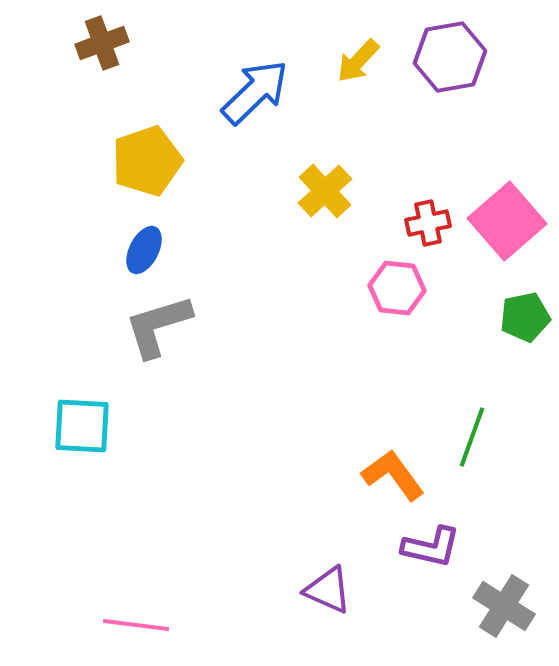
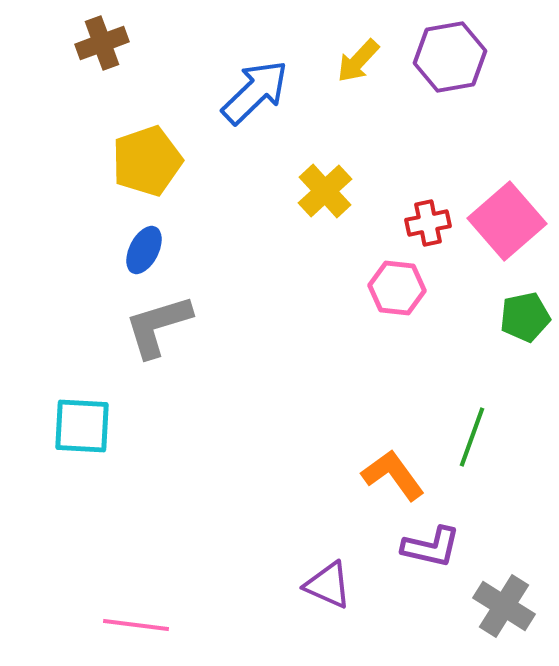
purple triangle: moved 5 px up
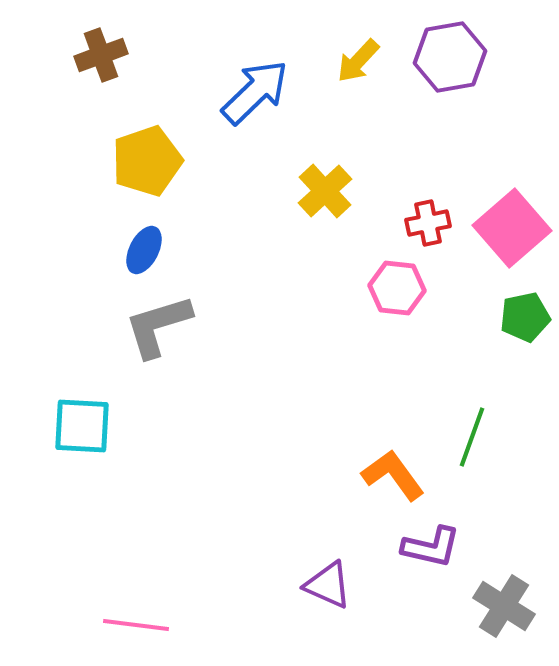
brown cross: moved 1 px left, 12 px down
pink square: moved 5 px right, 7 px down
